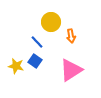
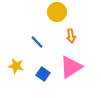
yellow circle: moved 6 px right, 10 px up
blue square: moved 8 px right, 13 px down
pink triangle: moved 3 px up
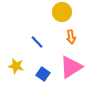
yellow circle: moved 5 px right
orange arrow: moved 1 px down
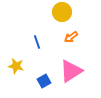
orange arrow: rotated 64 degrees clockwise
blue line: rotated 24 degrees clockwise
pink triangle: moved 4 px down
blue square: moved 1 px right, 7 px down; rotated 24 degrees clockwise
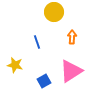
yellow circle: moved 8 px left
orange arrow: moved 1 px right; rotated 128 degrees clockwise
yellow star: moved 1 px left, 1 px up
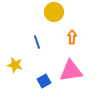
pink triangle: rotated 25 degrees clockwise
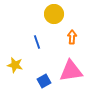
yellow circle: moved 2 px down
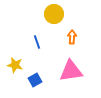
blue square: moved 9 px left, 1 px up
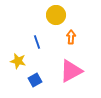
yellow circle: moved 2 px right, 1 px down
orange arrow: moved 1 px left
yellow star: moved 3 px right, 4 px up
pink triangle: rotated 20 degrees counterclockwise
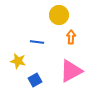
yellow circle: moved 3 px right
blue line: rotated 64 degrees counterclockwise
